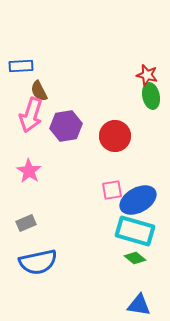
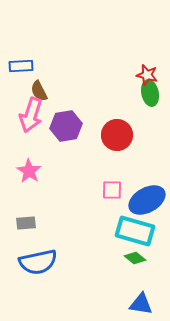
green ellipse: moved 1 px left, 3 px up
red circle: moved 2 px right, 1 px up
pink square: rotated 10 degrees clockwise
blue ellipse: moved 9 px right
gray rectangle: rotated 18 degrees clockwise
blue triangle: moved 2 px right, 1 px up
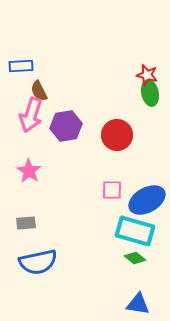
blue triangle: moved 3 px left
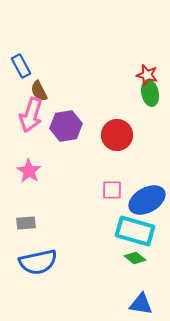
blue rectangle: rotated 65 degrees clockwise
blue triangle: moved 3 px right
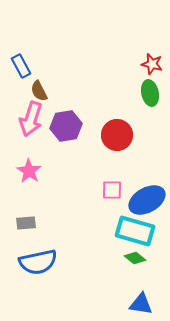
red star: moved 5 px right, 11 px up
pink arrow: moved 4 px down
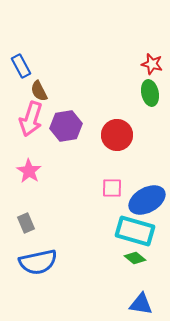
pink square: moved 2 px up
gray rectangle: rotated 72 degrees clockwise
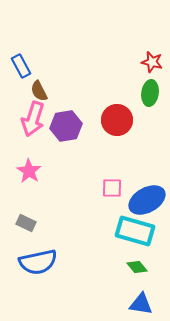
red star: moved 2 px up
green ellipse: rotated 20 degrees clockwise
pink arrow: moved 2 px right
red circle: moved 15 px up
gray rectangle: rotated 42 degrees counterclockwise
green diamond: moved 2 px right, 9 px down; rotated 10 degrees clockwise
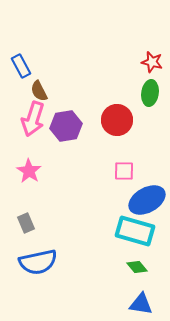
pink square: moved 12 px right, 17 px up
gray rectangle: rotated 42 degrees clockwise
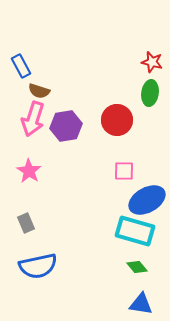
brown semicircle: rotated 45 degrees counterclockwise
blue semicircle: moved 4 px down
